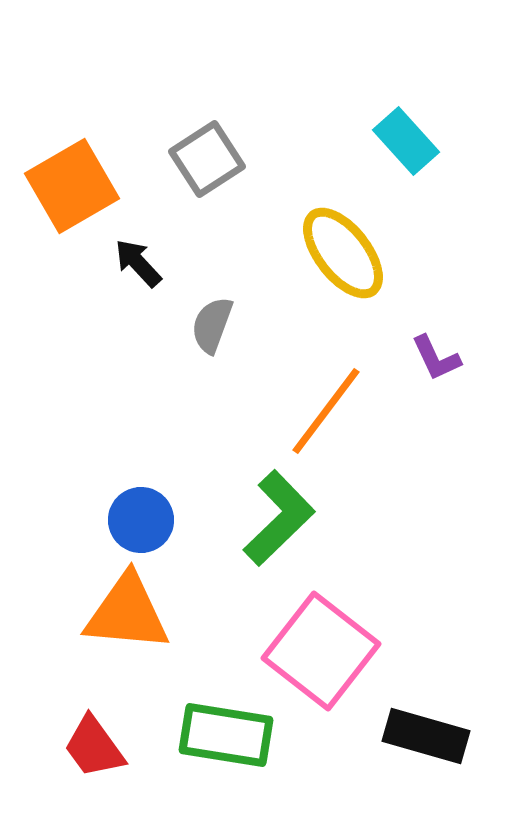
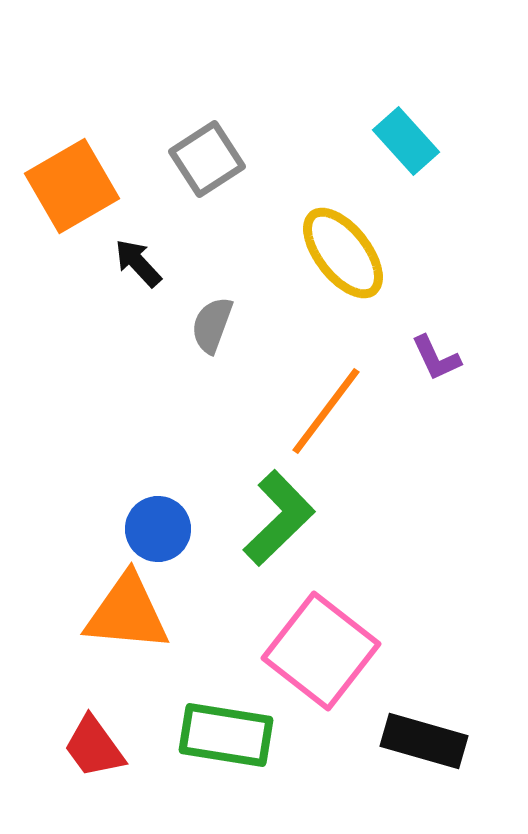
blue circle: moved 17 px right, 9 px down
black rectangle: moved 2 px left, 5 px down
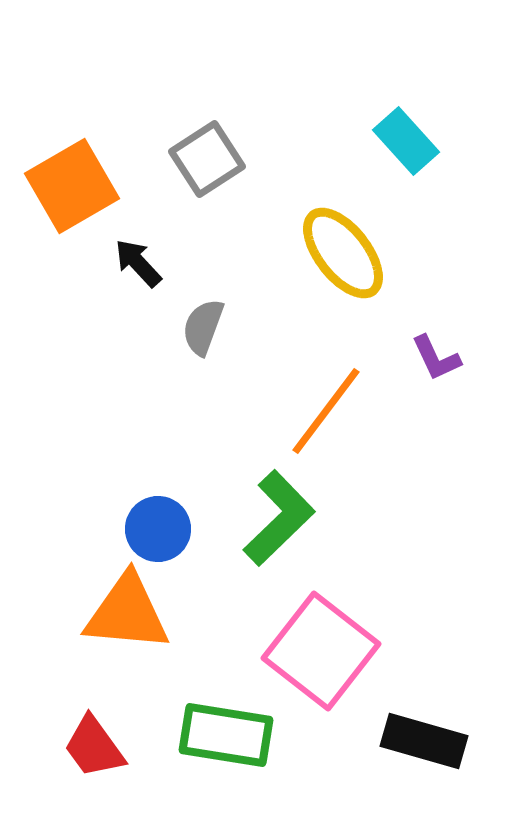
gray semicircle: moved 9 px left, 2 px down
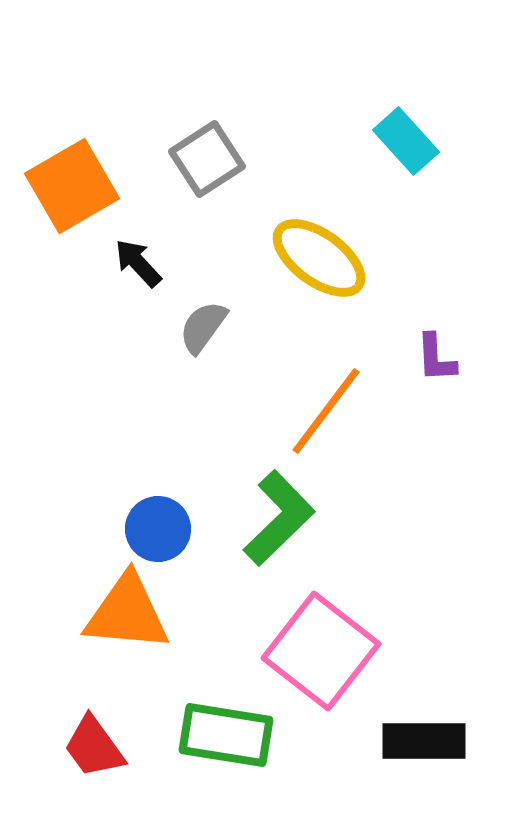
yellow ellipse: moved 24 px left, 5 px down; rotated 16 degrees counterclockwise
gray semicircle: rotated 16 degrees clockwise
purple L-shape: rotated 22 degrees clockwise
black rectangle: rotated 16 degrees counterclockwise
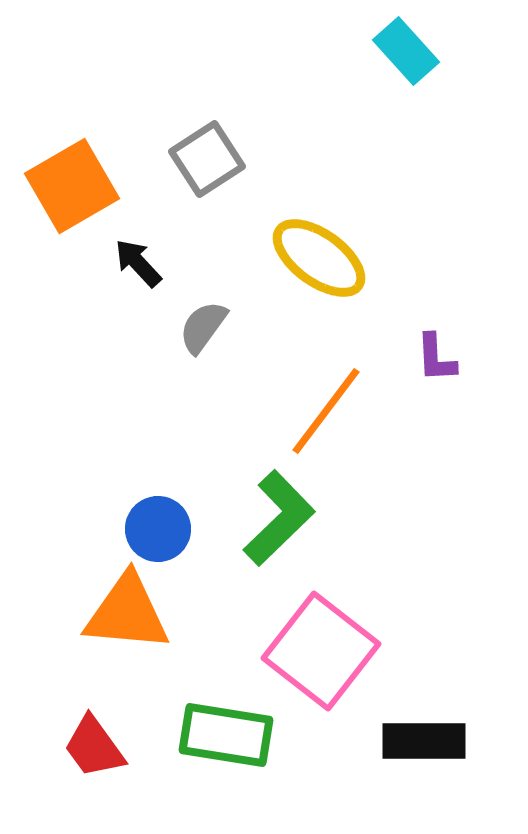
cyan rectangle: moved 90 px up
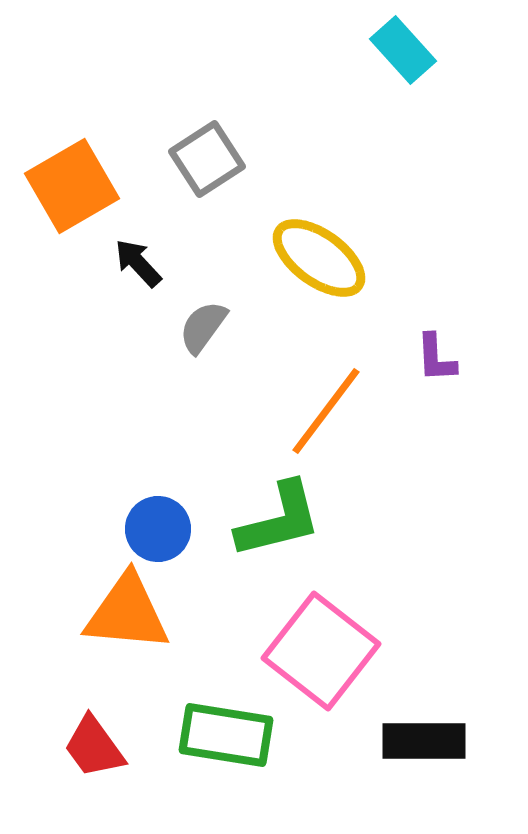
cyan rectangle: moved 3 px left, 1 px up
green L-shape: moved 2 px down; rotated 30 degrees clockwise
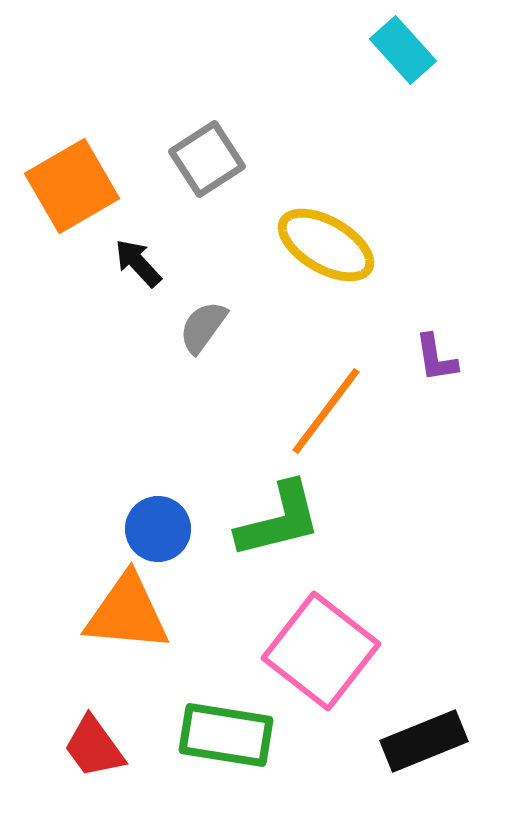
yellow ellipse: moved 7 px right, 13 px up; rotated 6 degrees counterclockwise
purple L-shape: rotated 6 degrees counterclockwise
black rectangle: rotated 22 degrees counterclockwise
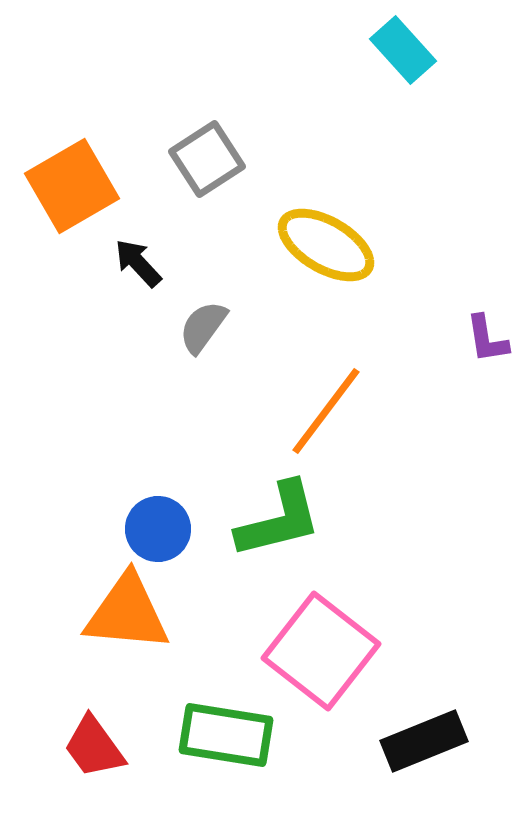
purple L-shape: moved 51 px right, 19 px up
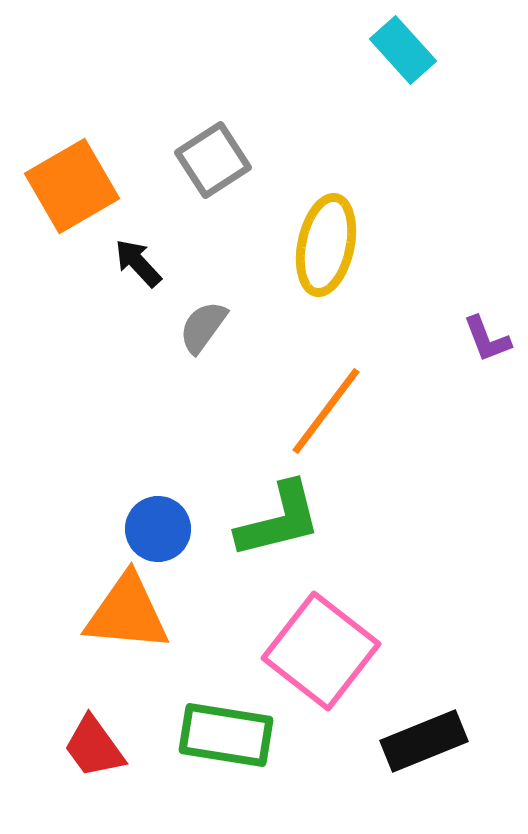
gray square: moved 6 px right, 1 px down
yellow ellipse: rotated 72 degrees clockwise
purple L-shape: rotated 12 degrees counterclockwise
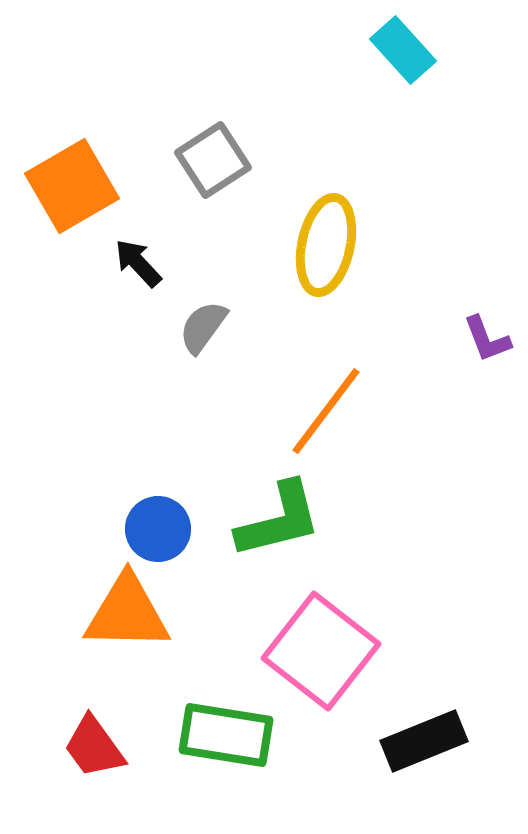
orange triangle: rotated 4 degrees counterclockwise
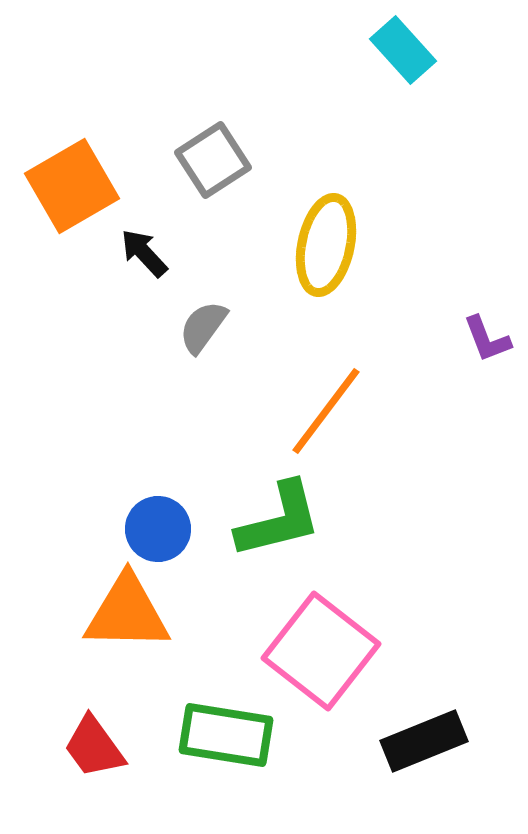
black arrow: moved 6 px right, 10 px up
